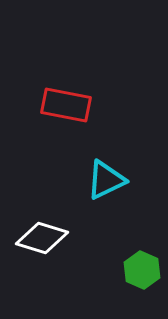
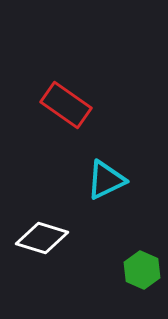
red rectangle: rotated 24 degrees clockwise
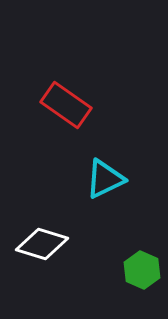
cyan triangle: moved 1 px left, 1 px up
white diamond: moved 6 px down
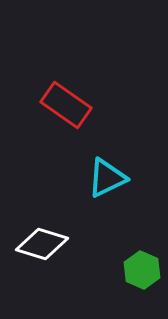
cyan triangle: moved 2 px right, 1 px up
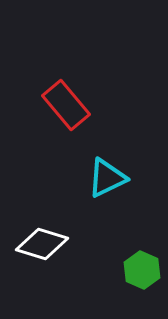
red rectangle: rotated 15 degrees clockwise
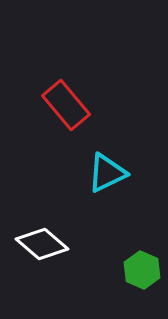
cyan triangle: moved 5 px up
white diamond: rotated 24 degrees clockwise
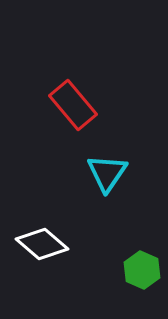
red rectangle: moved 7 px right
cyan triangle: rotated 30 degrees counterclockwise
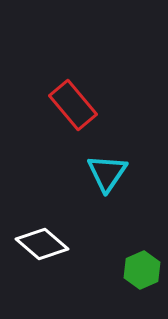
green hexagon: rotated 12 degrees clockwise
